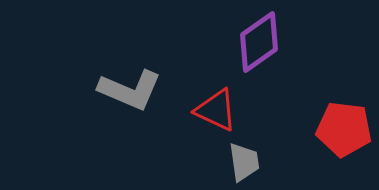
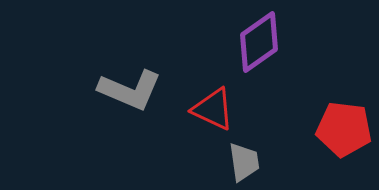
red triangle: moved 3 px left, 1 px up
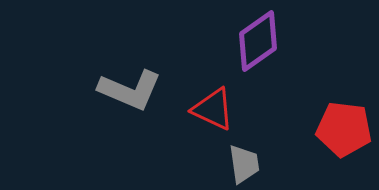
purple diamond: moved 1 px left, 1 px up
gray trapezoid: moved 2 px down
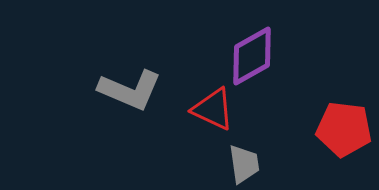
purple diamond: moved 6 px left, 15 px down; rotated 6 degrees clockwise
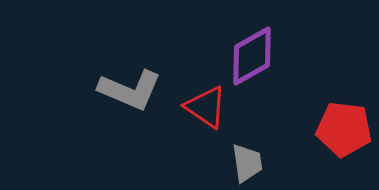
red triangle: moved 7 px left, 2 px up; rotated 9 degrees clockwise
gray trapezoid: moved 3 px right, 1 px up
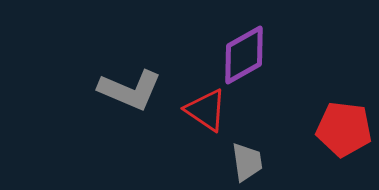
purple diamond: moved 8 px left, 1 px up
red triangle: moved 3 px down
gray trapezoid: moved 1 px up
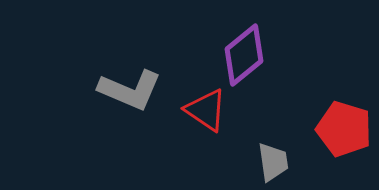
purple diamond: rotated 10 degrees counterclockwise
red pentagon: rotated 10 degrees clockwise
gray trapezoid: moved 26 px right
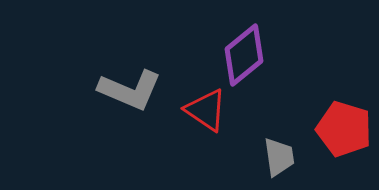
gray trapezoid: moved 6 px right, 5 px up
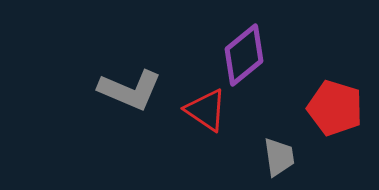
red pentagon: moved 9 px left, 21 px up
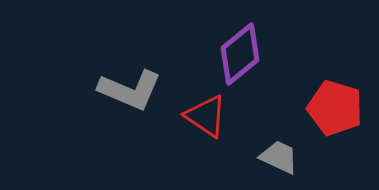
purple diamond: moved 4 px left, 1 px up
red triangle: moved 6 px down
gray trapezoid: rotated 57 degrees counterclockwise
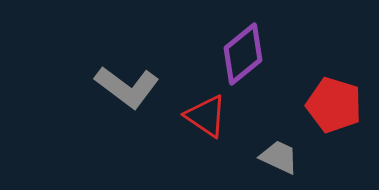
purple diamond: moved 3 px right
gray L-shape: moved 3 px left, 3 px up; rotated 14 degrees clockwise
red pentagon: moved 1 px left, 3 px up
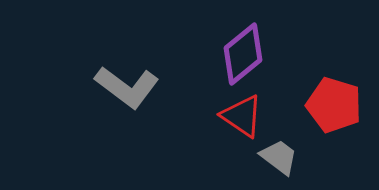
red triangle: moved 36 px right
gray trapezoid: rotated 12 degrees clockwise
